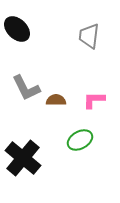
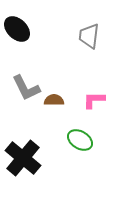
brown semicircle: moved 2 px left
green ellipse: rotated 60 degrees clockwise
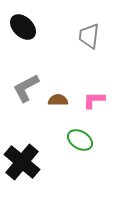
black ellipse: moved 6 px right, 2 px up
gray L-shape: rotated 88 degrees clockwise
brown semicircle: moved 4 px right
black cross: moved 1 px left, 4 px down
